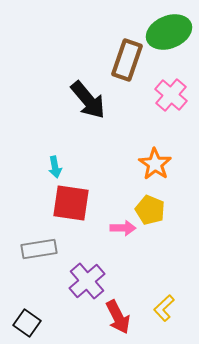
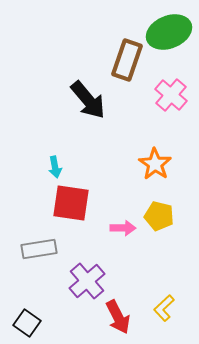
yellow pentagon: moved 9 px right, 6 px down; rotated 8 degrees counterclockwise
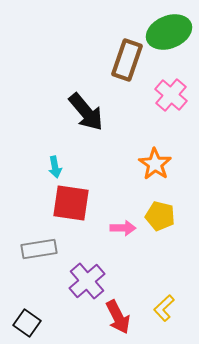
black arrow: moved 2 px left, 12 px down
yellow pentagon: moved 1 px right
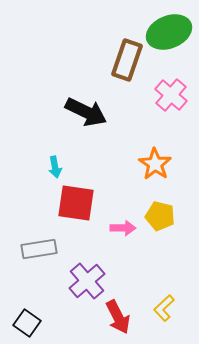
black arrow: rotated 24 degrees counterclockwise
red square: moved 5 px right
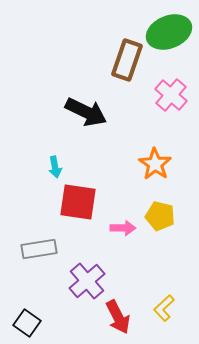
red square: moved 2 px right, 1 px up
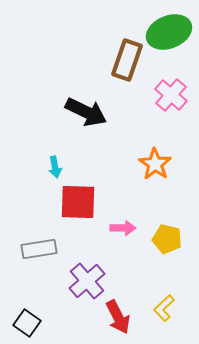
red square: rotated 6 degrees counterclockwise
yellow pentagon: moved 7 px right, 23 px down
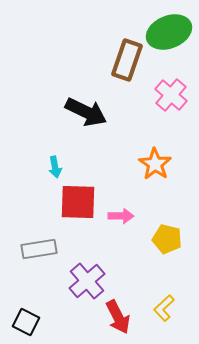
pink arrow: moved 2 px left, 12 px up
black square: moved 1 px left, 1 px up; rotated 8 degrees counterclockwise
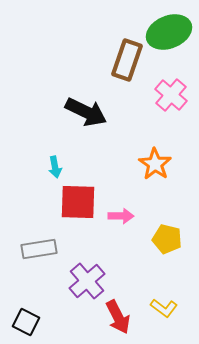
yellow L-shape: rotated 100 degrees counterclockwise
